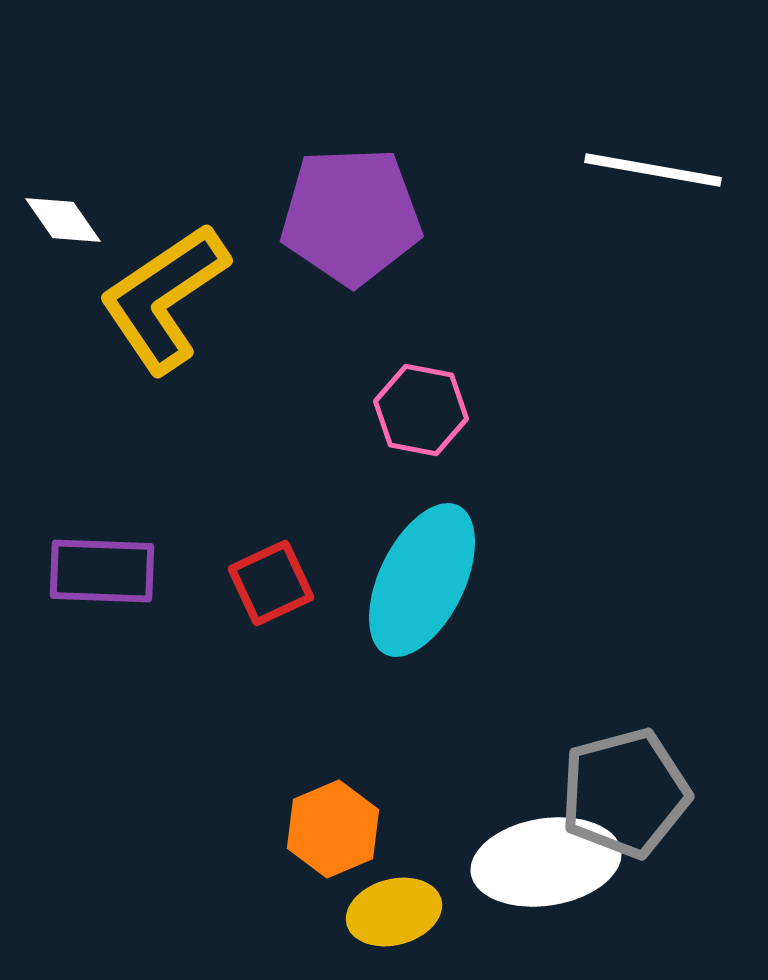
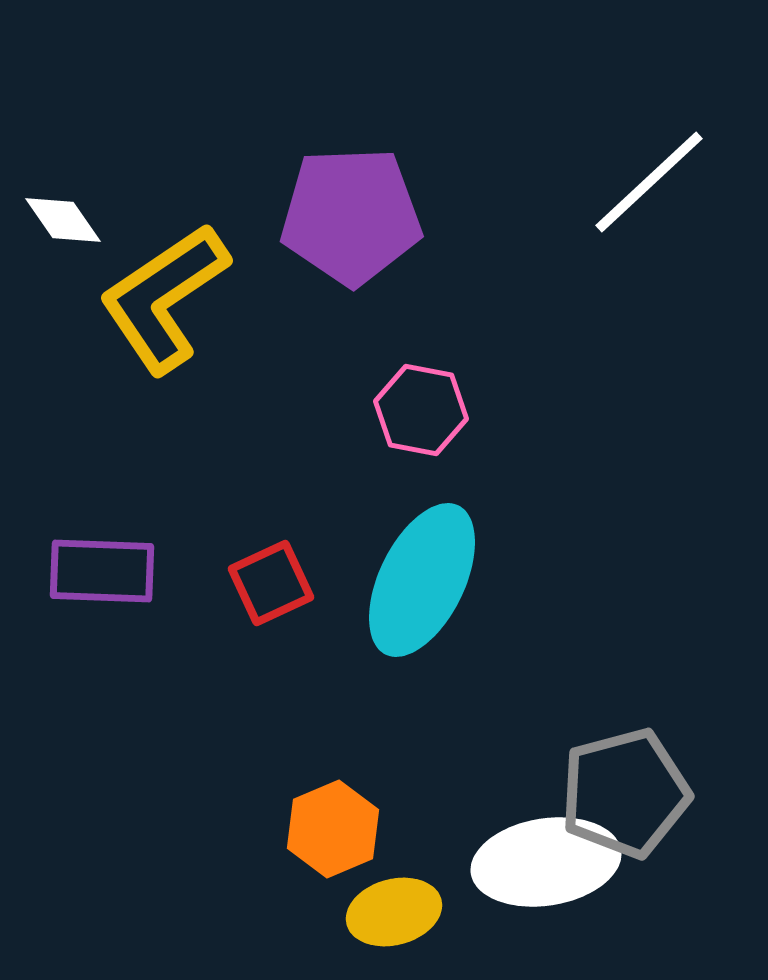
white line: moved 4 px left, 12 px down; rotated 53 degrees counterclockwise
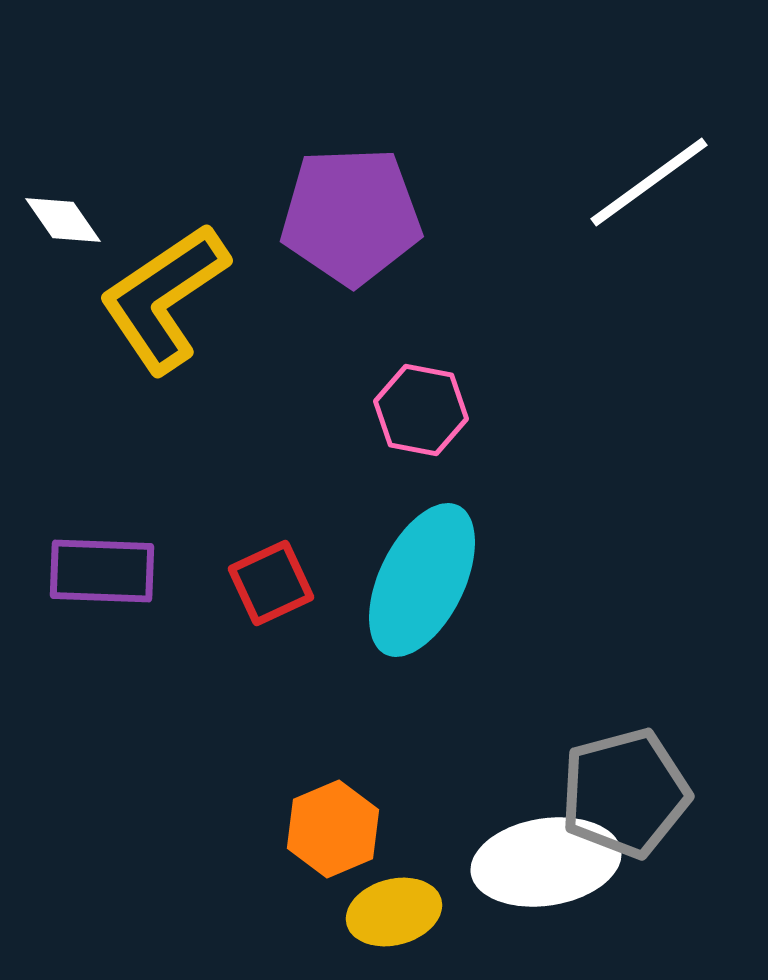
white line: rotated 7 degrees clockwise
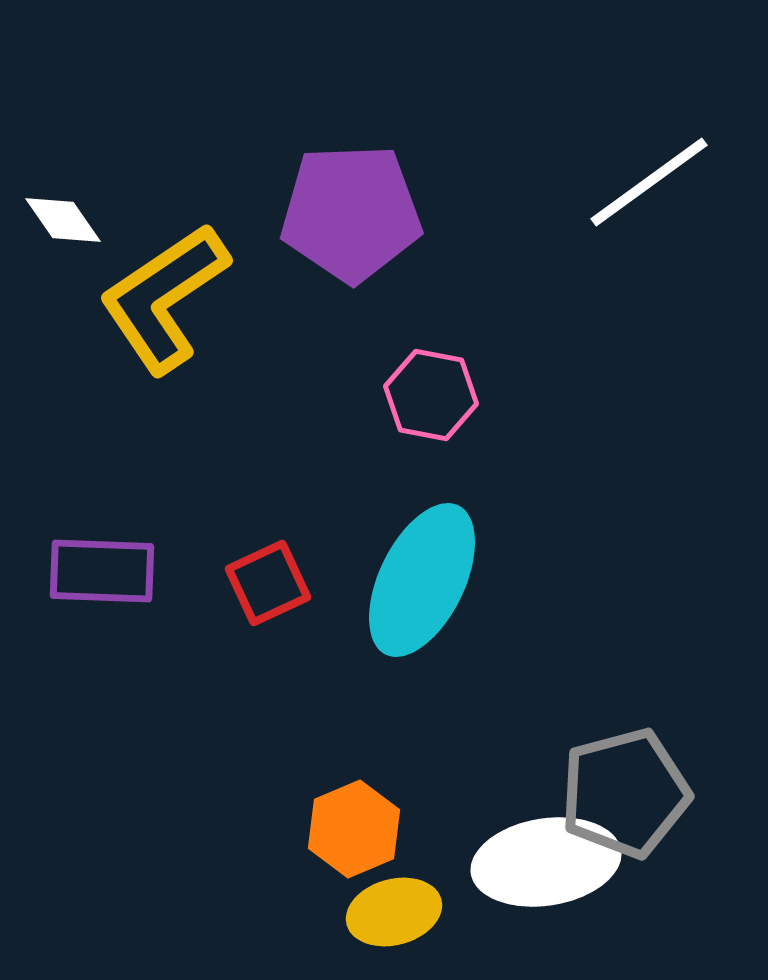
purple pentagon: moved 3 px up
pink hexagon: moved 10 px right, 15 px up
red square: moved 3 px left
orange hexagon: moved 21 px right
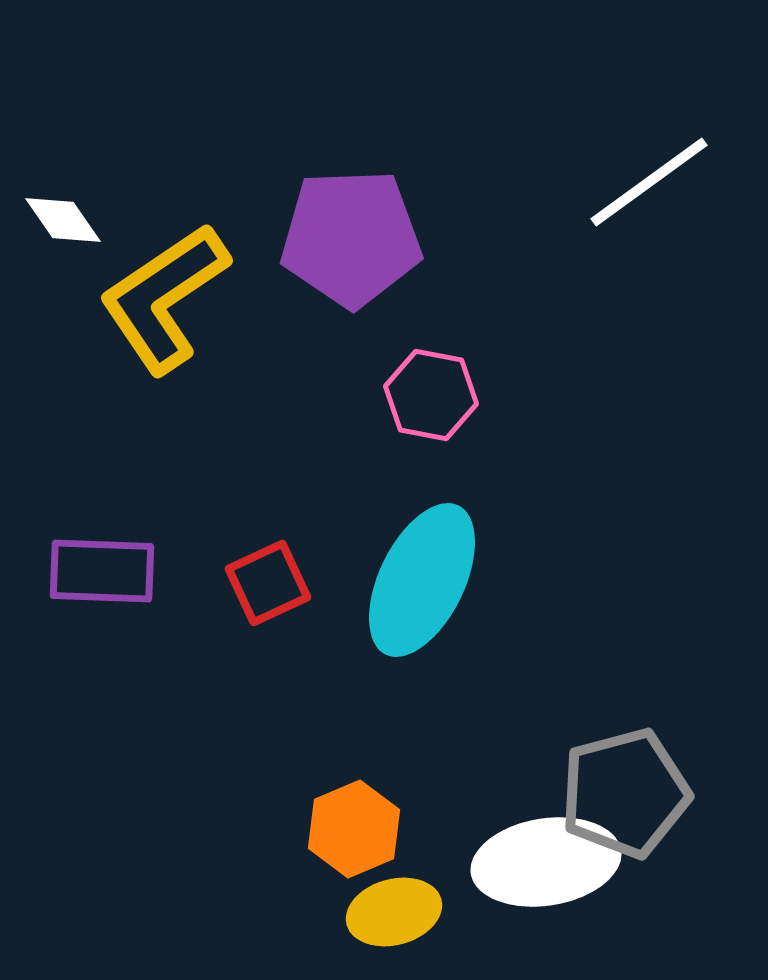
purple pentagon: moved 25 px down
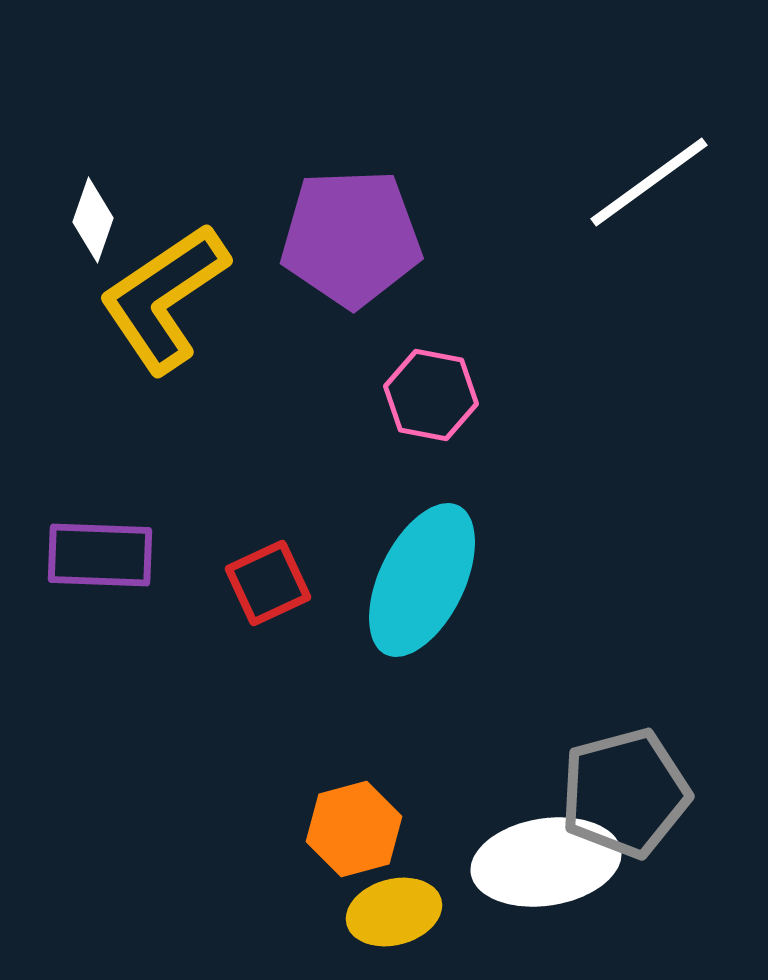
white diamond: moved 30 px right; rotated 54 degrees clockwise
purple rectangle: moved 2 px left, 16 px up
orange hexagon: rotated 8 degrees clockwise
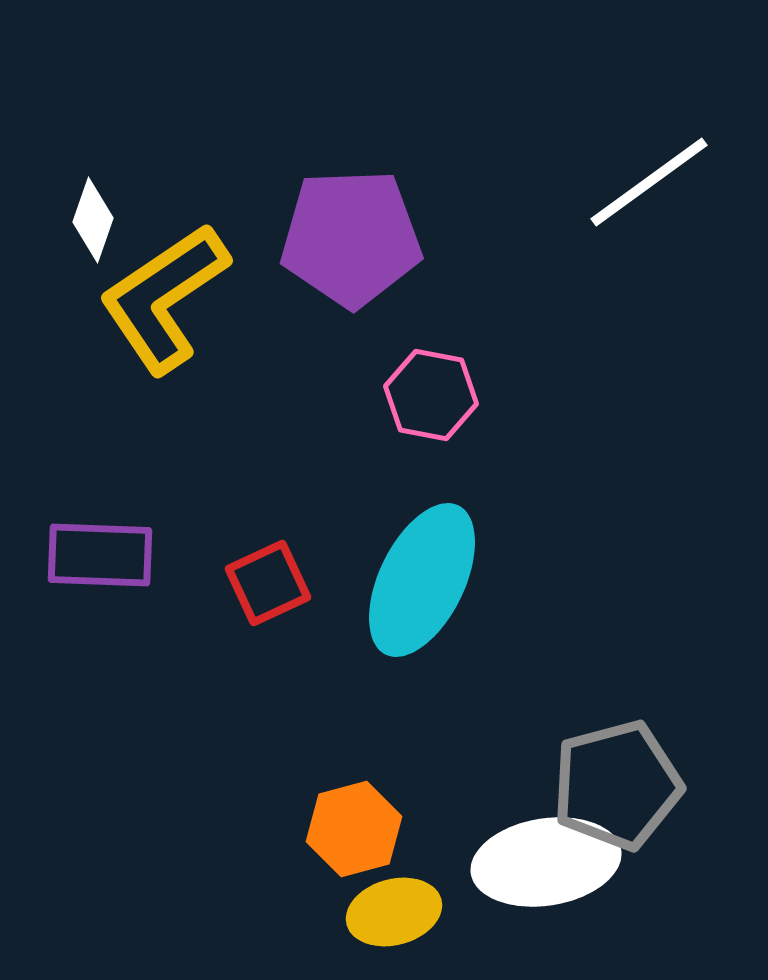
gray pentagon: moved 8 px left, 8 px up
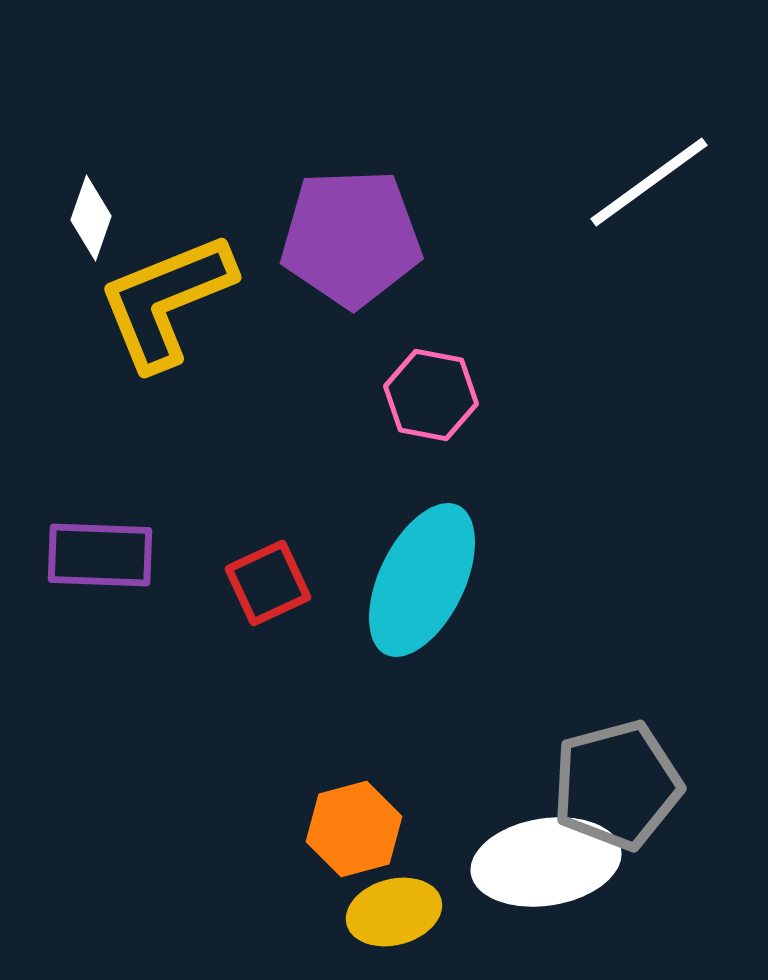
white diamond: moved 2 px left, 2 px up
yellow L-shape: moved 2 px right, 3 px down; rotated 12 degrees clockwise
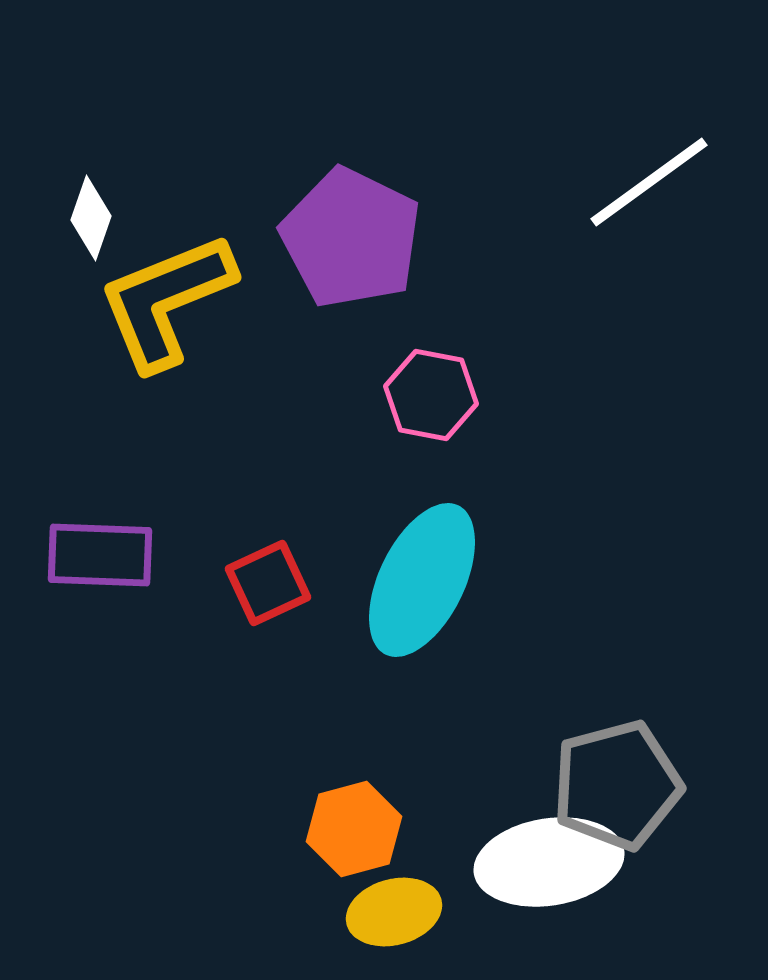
purple pentagon: rotated 28 degrees clockwise
white ellipse: moved 3 px right
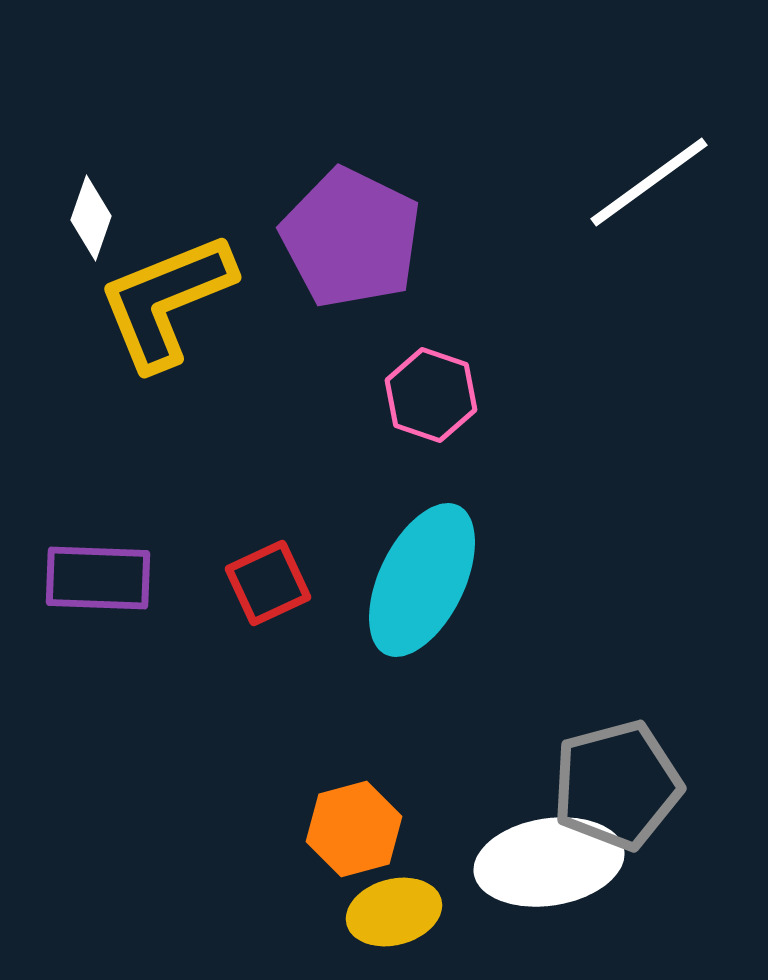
pink hexagon: rotated 8 degrees clockwise
purple rectangle: moved 2 px left, 23 px down
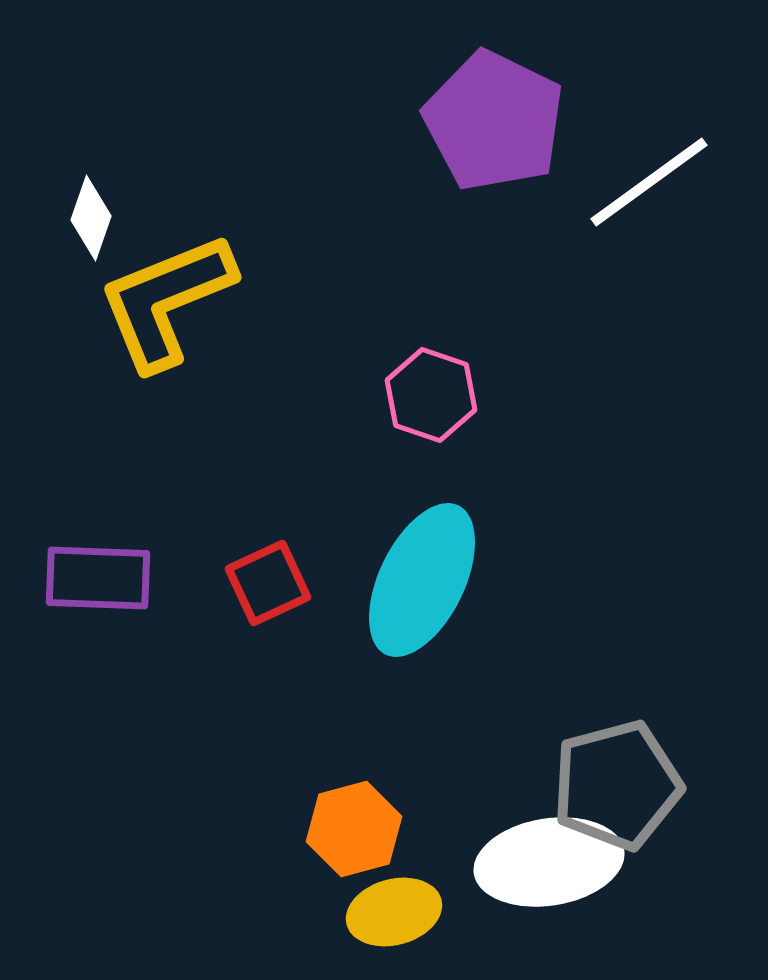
purple pentagon: moved 143 px right, 117 px up
